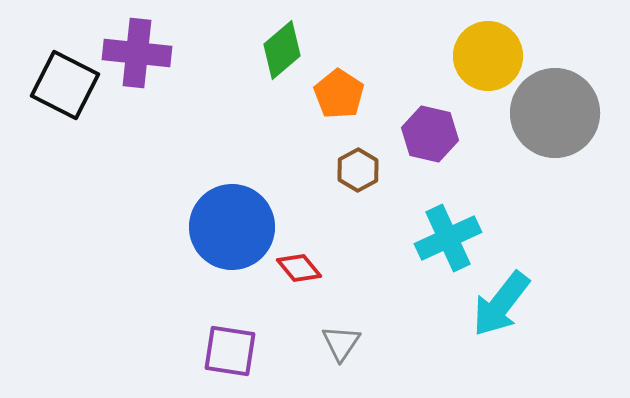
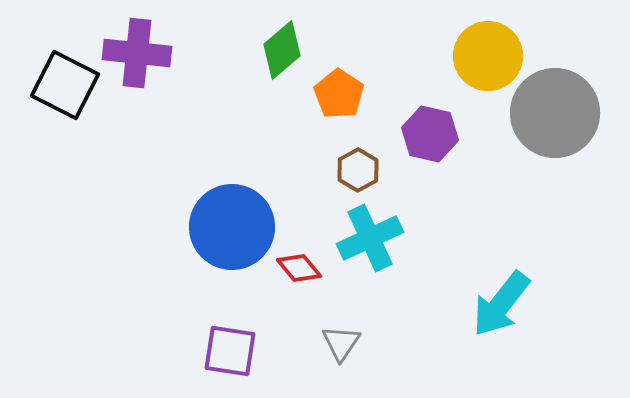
cyan cross: moved 78 px left
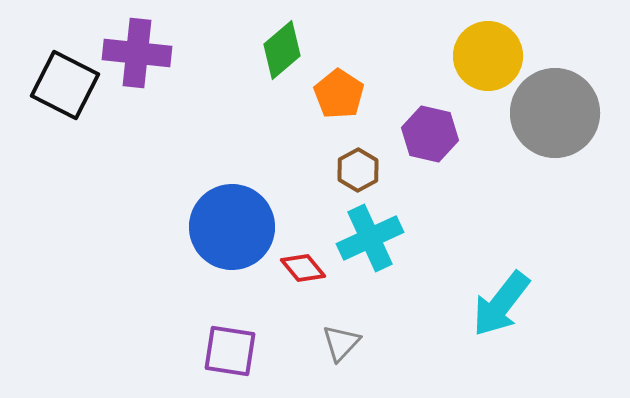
red diamond: moved 4 px right
gray triangle: rotated 9 degrees clockwise
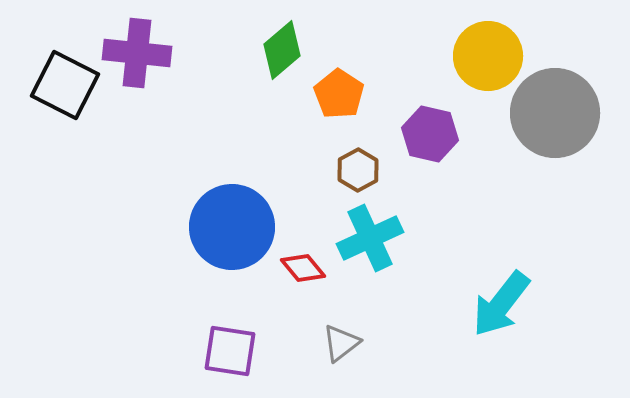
gray triangle: rotated 9 degrees clockwise
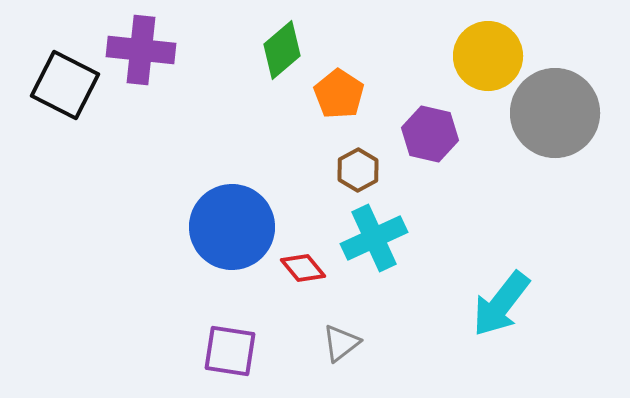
purple cross: moved 4 px right, 3 px up
cyan cross: moved 4 px right
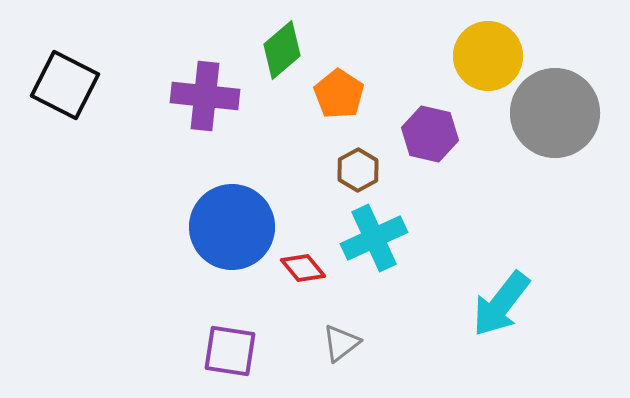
purple cross: moved 64 px right, 46 px down
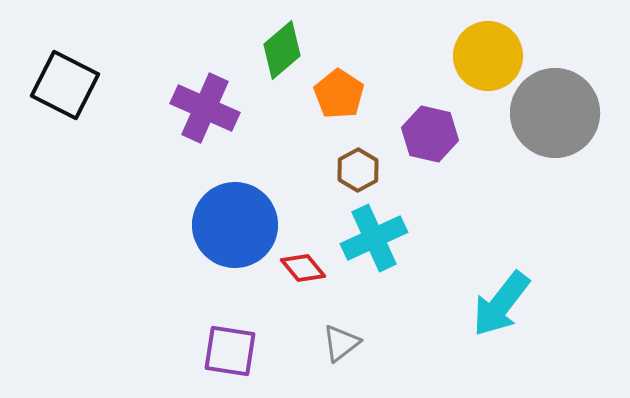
purple cross: moved 12 px down; rotated 18 degrees clockwise
blue circle: moved 3 px right, 2 px up
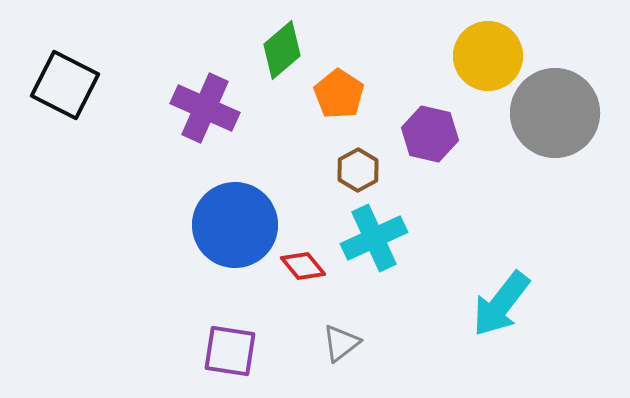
red diamond: moved 2 px up
